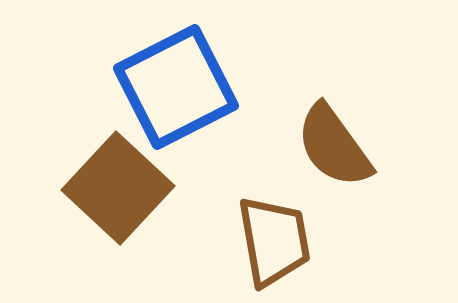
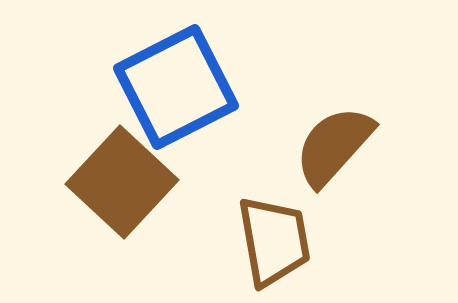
brown semicircle: rotated 78 degrees clockwise
brown square: moved 4 px right, 6 px up
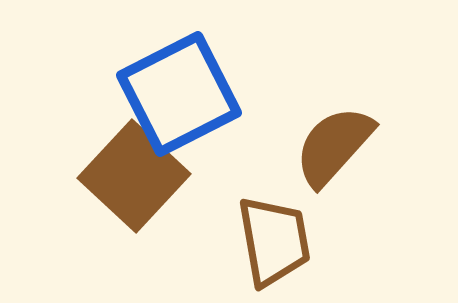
blue square: moved 3 px right, 7 px down
brown square: moved 12 px right, 6 px up
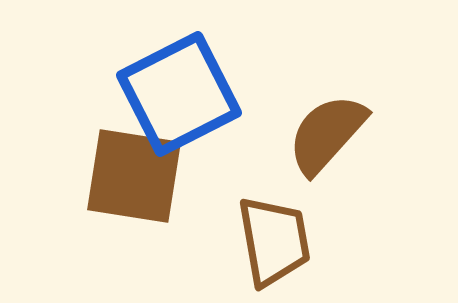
brown semicircle: moved 7 px left, 12 px up
brown square: rotated 34 degrees counterclockwise
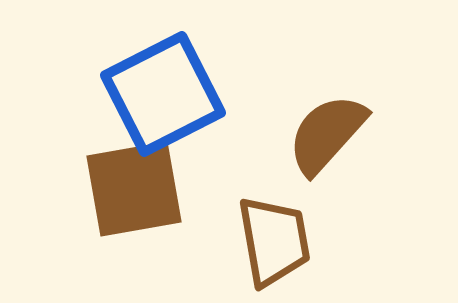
blue square: moved 16 px left
brown square: moved 13 px down; rotated 19 degrees counterclockwise
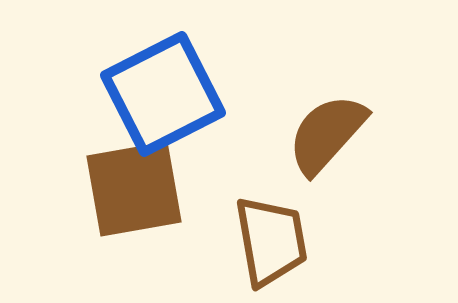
brown trapezoid: moved 3 px left
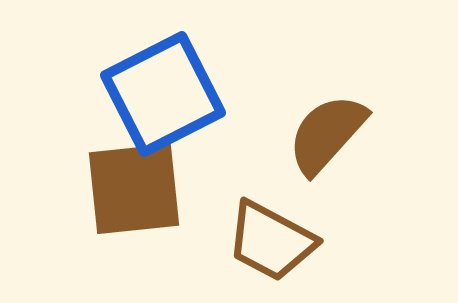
brown square: rotated 4 degrees clockwise
brown trapezoid: rotated 128 degrees clockwise
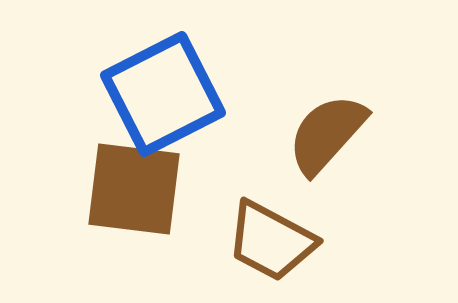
brown square: rotated 13 degrees clockwise
